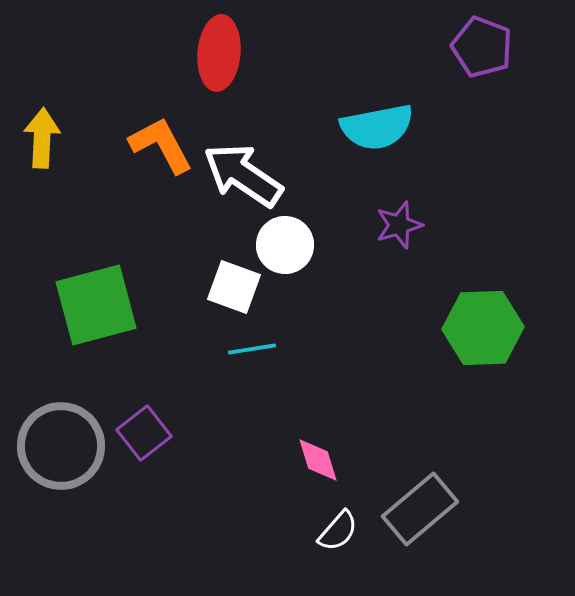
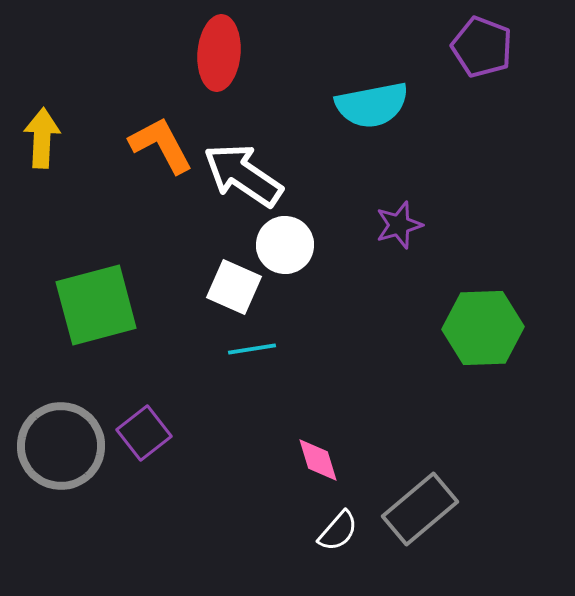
cyan semicircle: moved 5 px left, 22 px up
white square: rotated 4 degrees clockwise
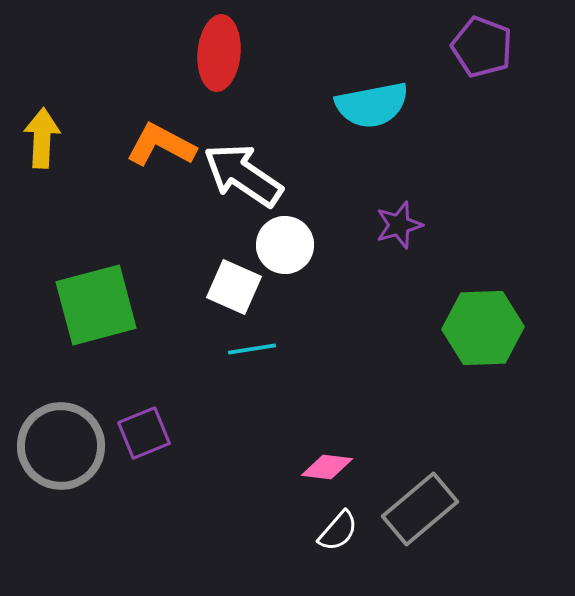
orange L-shape: rotated 34 degrees counterclockwise
purple square: rotated 16 degrees clockwise
pink diamond: moved 9 px right, 7 px down; rotated 66 degrees counterclockwise
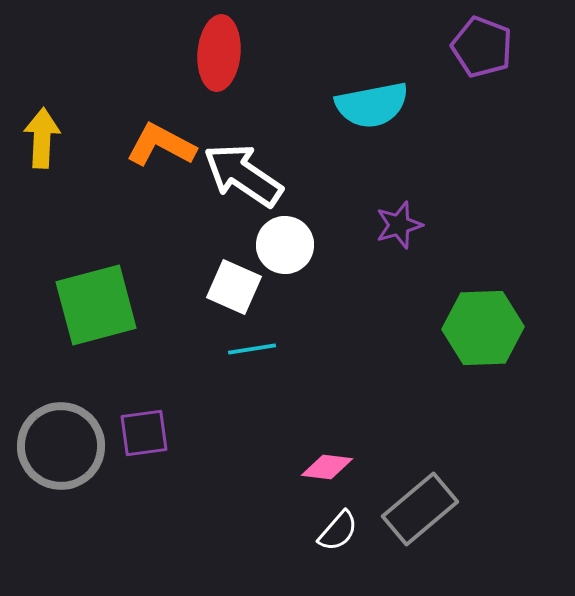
purple square: rotated 14 degrees clockwise
